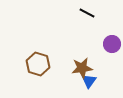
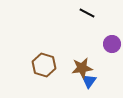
brown hexagon: moved 6 px right, 1 px down
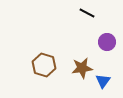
purple circle: moved 5 px left, 2 px up
blue triangle: moved 14 px right
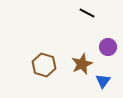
purple circle: moved 1 px right, 5 px down
brown star: moved 4 px up; rotated 15 degrees counterclockwise
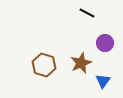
purple circle: moved 3 px left, 4 px up
brown star: moved 1 px left, 1 px up
